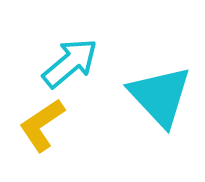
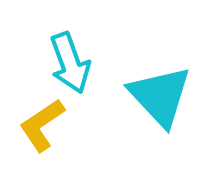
cyan arrow: rotated 110 degrees clockwise
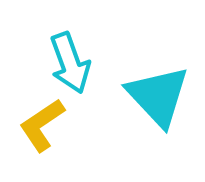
cyan triangle: moved 2 px left
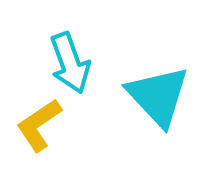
yellow L-shape: moved 3 px left
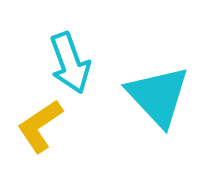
yellow L-shape: moved 1 px right, 1 px down
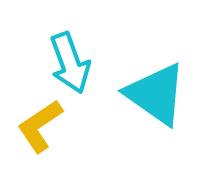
cyan triangle: moved 2 px left, 2 px up; rotated 12 degrees counterclockwise
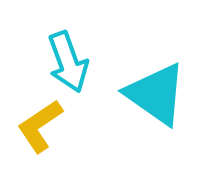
cyan arrow: moved 2 px left, 1 px up
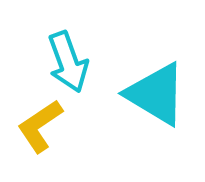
cyan triangle: rotated 4 degrees counterclockwise
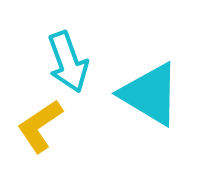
cyan triangle: moved 6 px left
